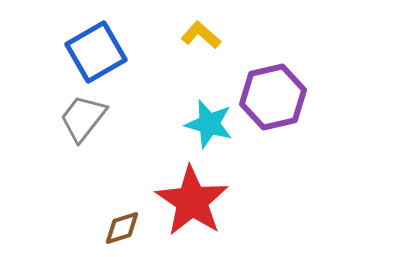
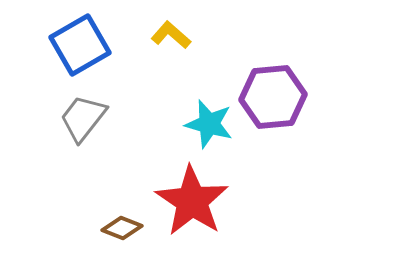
yellow L-shape: moved 30 px left
blue square: moved 16 px left, 7 px up
purple hexagon: rotated 8 degrees clockwise
brown diamond: rotated 39 degrees clockwise
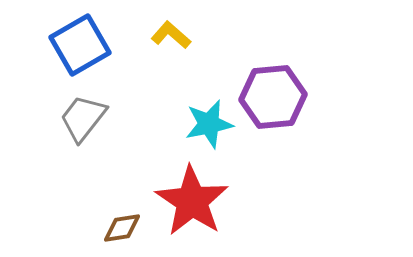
cyan star: rotated 27 degrees counterclockwise
brown diamond: rotated 30 degrees counterclockwise
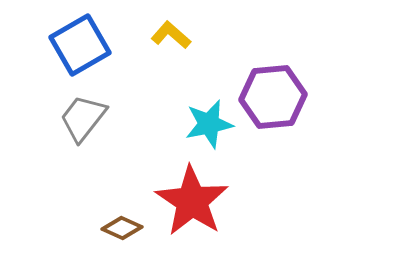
brown diamond: rotated 33 degrees clockwise
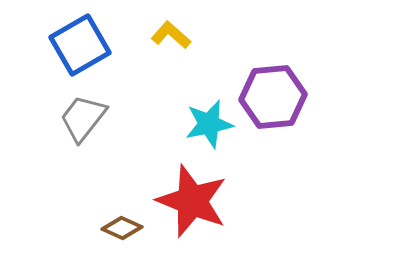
red star: rotated 12 degrees counterclockwise
